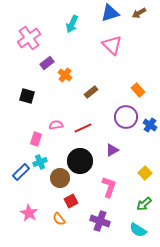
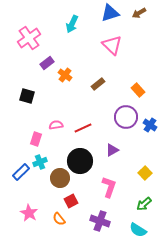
brown rectangle: moved 7 px right, 8 px up
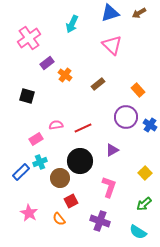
pink rectangle: rotated 40 degrees clockwise
cyan semicircle: moved 2 px down
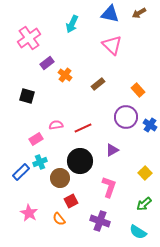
blue triangle: moved 1 px down; rotated 30 degrees clockwise
